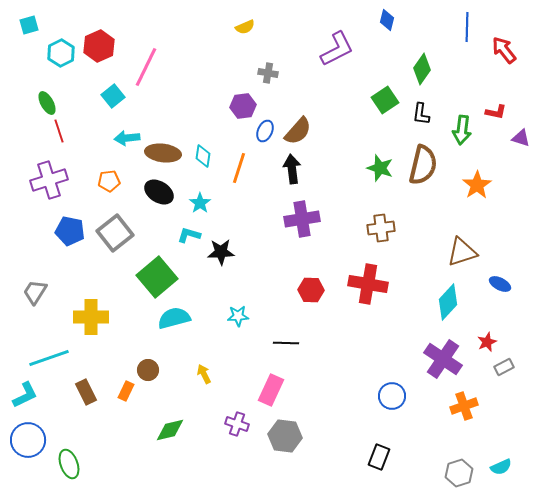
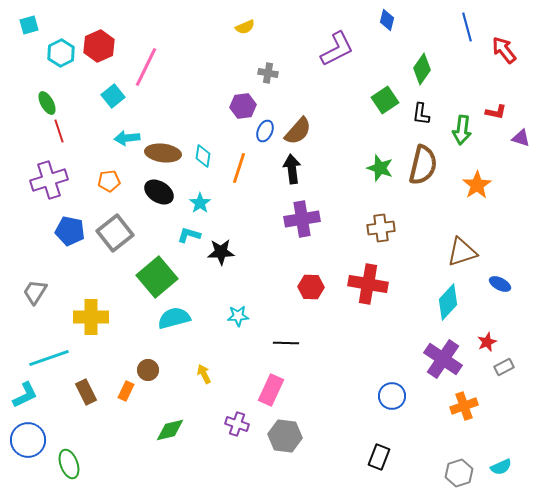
blue line at (467, 27): rotated 16 degrees counterclockwise
red hexagon at (311, 290): moved 3 px up
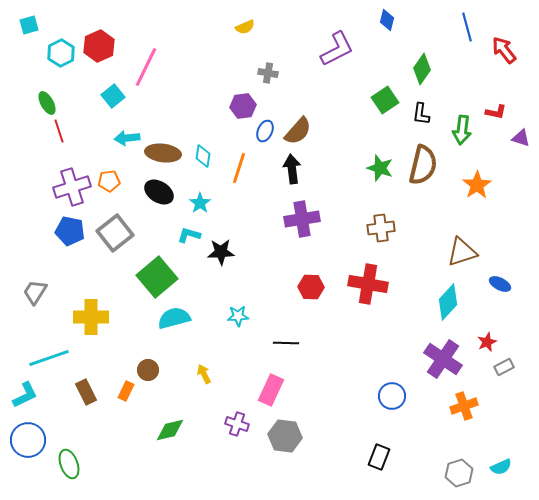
purple cross at (49, 180): moved 23 px right, 7 px down
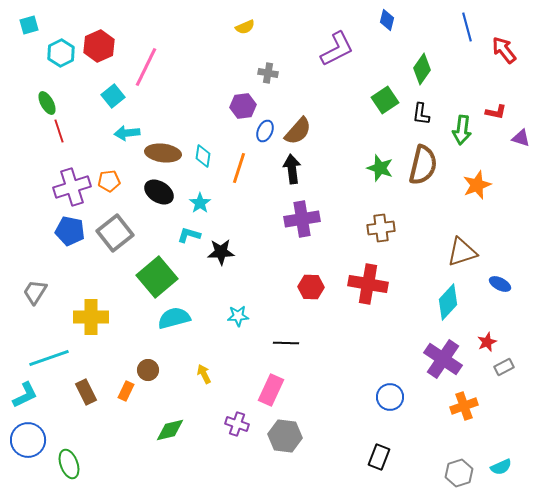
cyan arrow at (127, 138): moved 5 px up
orange star at (477, 185): rotated 12 degrees clockwise
blue circle at (392, 396): moved 2 px left, 1 px down
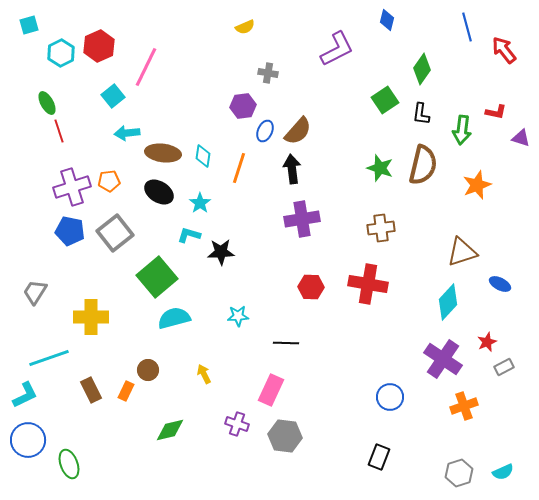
brown rectangle at (86, 392): moved 5 px right, 2 px up
cyan semicircle at (501, 467): moved 2 px right, 5 px down
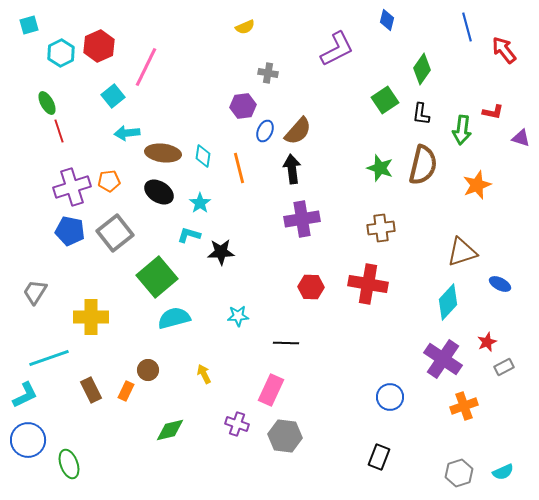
red L-shape at (496, 112): moved 3 px left
orange line at (239, 168): rotated 32 degrees counterclockwise
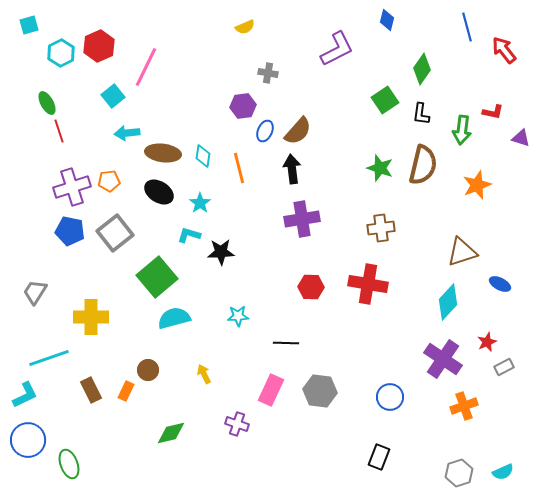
green diamond at (170, 430): moved 1 px right, 3 px down
gray hexagon at (285, 436): moved 35 px right, 45 px up
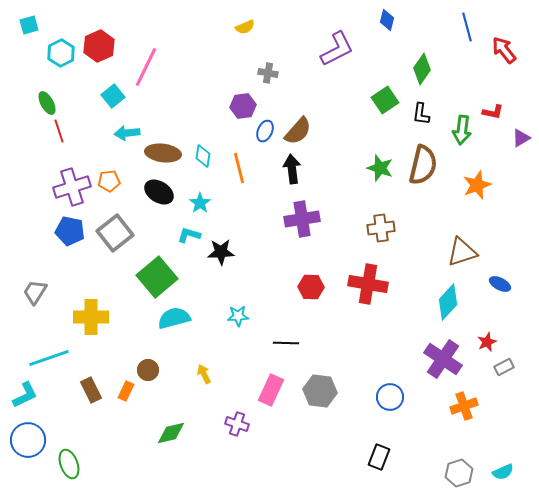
purple triangle at (521, 138): rotated 48 degrees counterclockwise
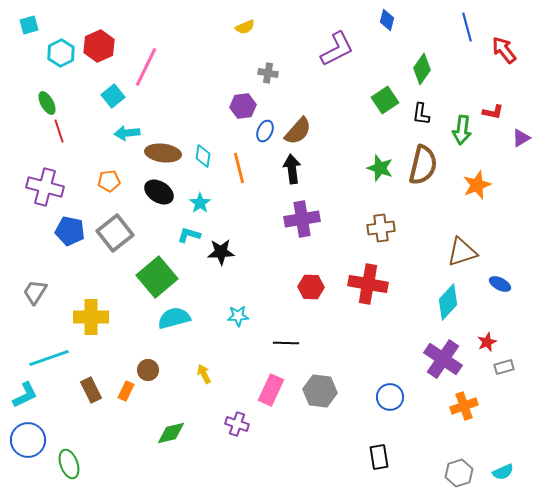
purple cross at (72, 187): moved 27 px left; rotated 33 degrees clockwise
gray rectangle at (504, 367): rotated 12 degrees clockwise
black rectangle at (379, 457): rotated 30 degrees counterclockwise
